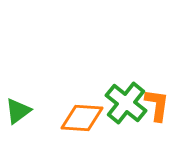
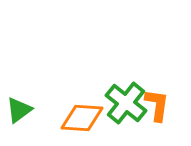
green triangle: moved 1 px right, 1 px up
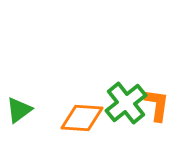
green cross: rotated 12 degrees clockwise
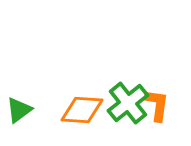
green cross: moved 2 px right
orange diamond: moved 8 px up
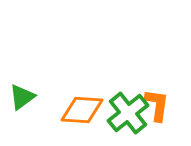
green cross: moved 10 px down
green triangle: moved 3 px right, 13 px up
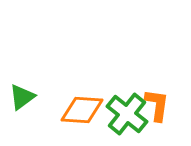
green cross: moved 1 px left, 1 px down; rotated 12 degrees counterclockwise
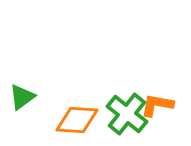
orange L-shape: rotated 88 degrees counterclockwise
orange diamond: moved 5 px left, 10 px down
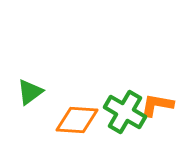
green triangle: moved 8 px right, 5 px up
green cross: moved 2 px left, 2 px up; rotated 9 degrees counterclockwise
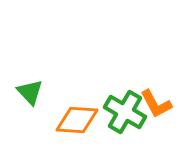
green triangle: rotated 36 degrees counterclockwise
orange L-shape: moved 1 px left, 1 px up; rotated 128 degrees counterclockwise
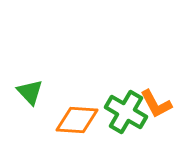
green cross: moved 1 px right
